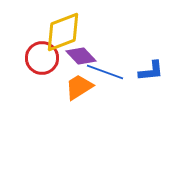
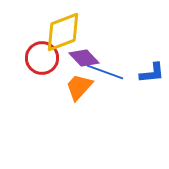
purple diamond: moved 3 px right, 2 px down
blue L-shape: moved 1 px right, 2 px down
orange trapezoid: rotated 16 degrees counterclockwise
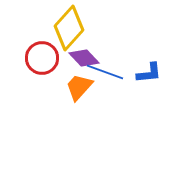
yellow diamond: moved 6 px right, 4 px up; rotated 27 degrees counterclockwise
blue L-shape: moved 3 px left
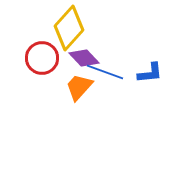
blue L-shape: moved 1 px right
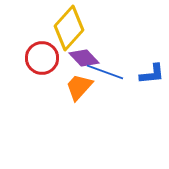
blue L-shape: moved 2 px right, 1 px down
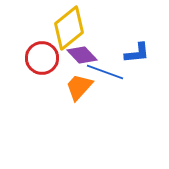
yellow diamond: rotated 9 degrees clockwise
purple diamond: moved 2 px left, 3 px up
blue L-shape: moved 15 px left, 21 px up
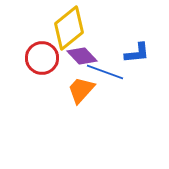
purple diamond: moved 1 px down
orange trapezoid: moved 2 px right, 3 px down
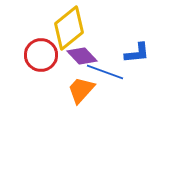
red circle: moved 1 px left, 3 px up
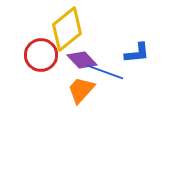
yellow diamond: moved 2 px left, 1 px down
purple diamond: moved 4 px down
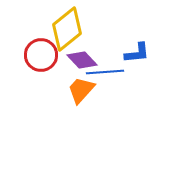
blue line: rotated 24 degrees counterclockwise
